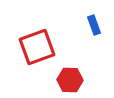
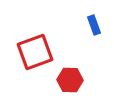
red square: moved 2 px left, 5 px down
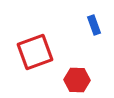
red hexagon: moved 7 px right
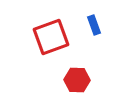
red square: moved 16 px right, 15 px up
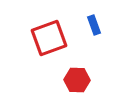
red square: moved 2 px left, 1 px down
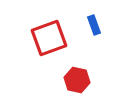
red hexagon: rotated 10 degrees clockwise
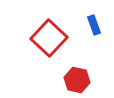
red square: rotated 27 degrees counterclockwise
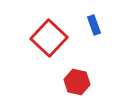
red hexagon: moved 2 px down
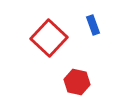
blue rectangle: moved 1 px left
